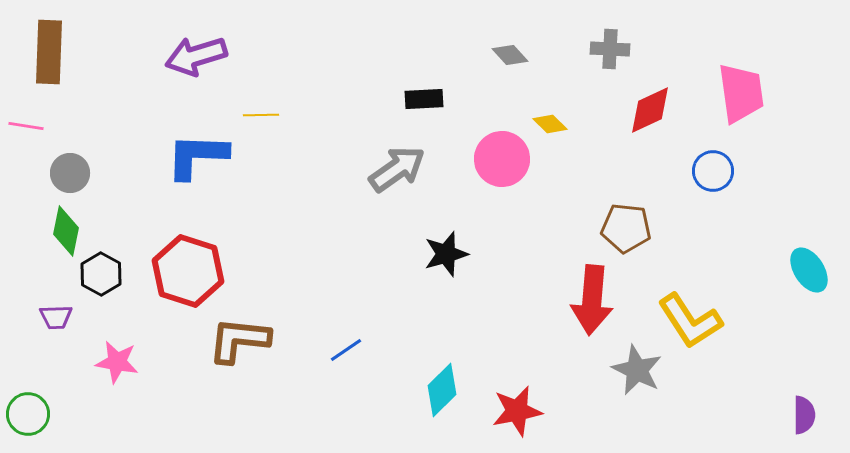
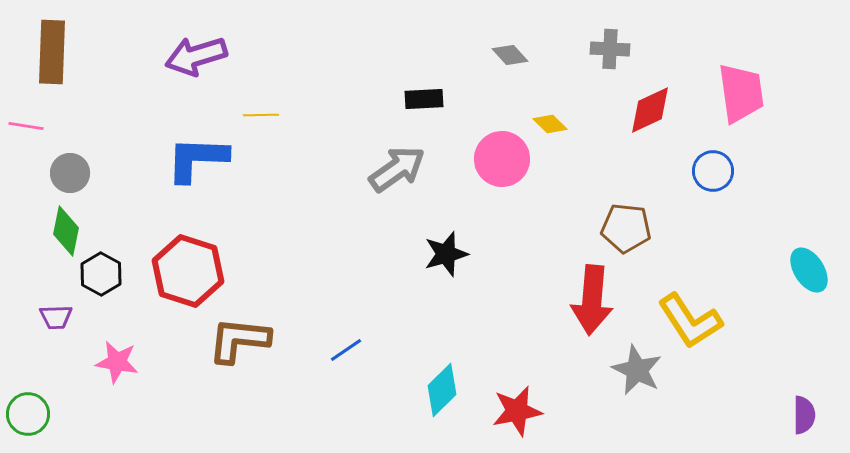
brown rectangle: moved 3 px right
blue L-shape: moved 3 px down
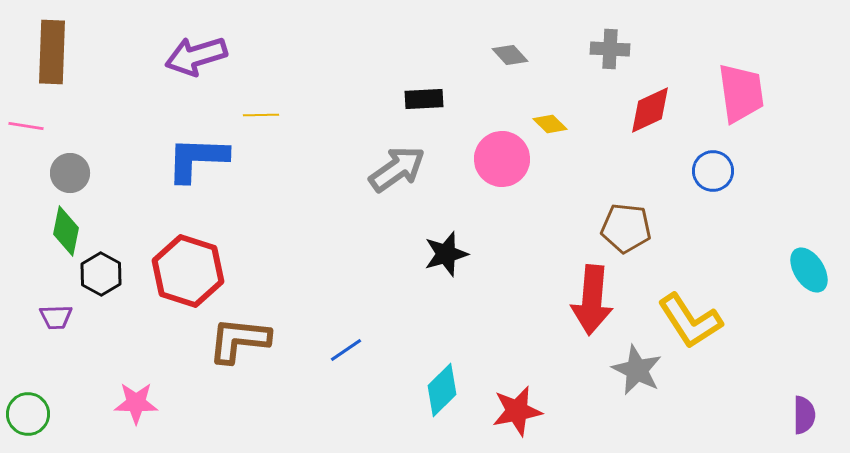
pink star: moved 19 px right, 41 px down; rotated 9 degrees counterclockwise
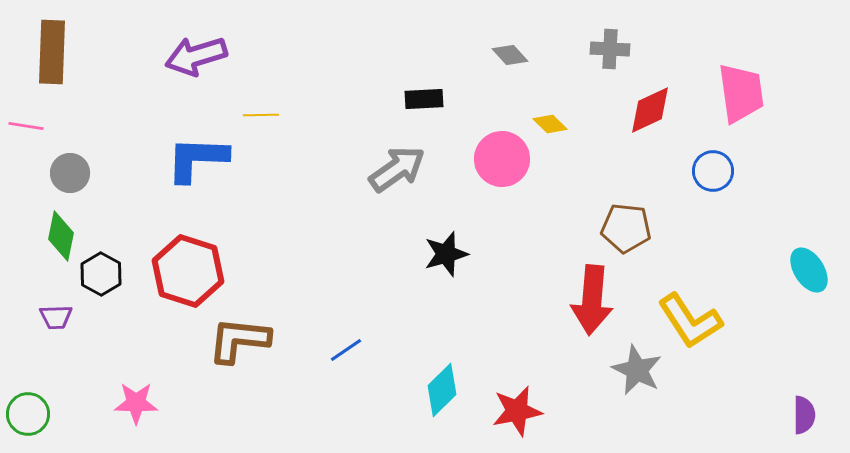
green diamond: moved 5 px left, 5 px down
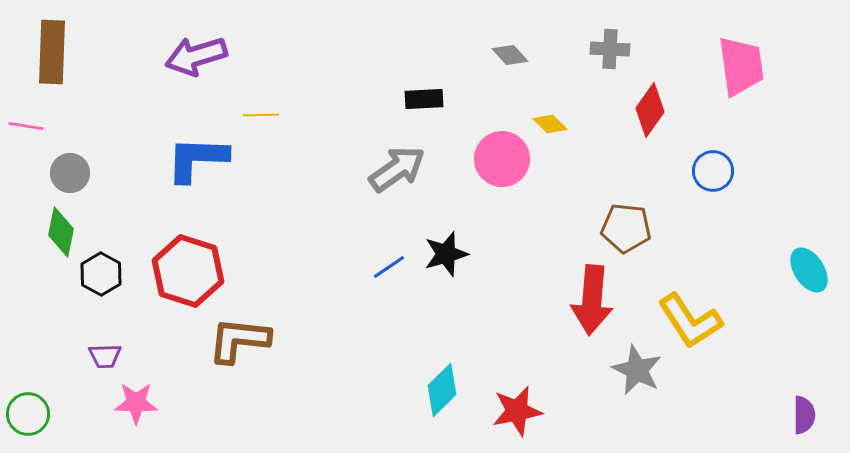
pink trapezoid: moved 27 px up
red diamond: rotated 30 degrees counterclockwise
green diamond: moved 4 px up
purple trapezoid: moved 49 px right, 39 px down
blue line: moved 43 px right, 83 px up
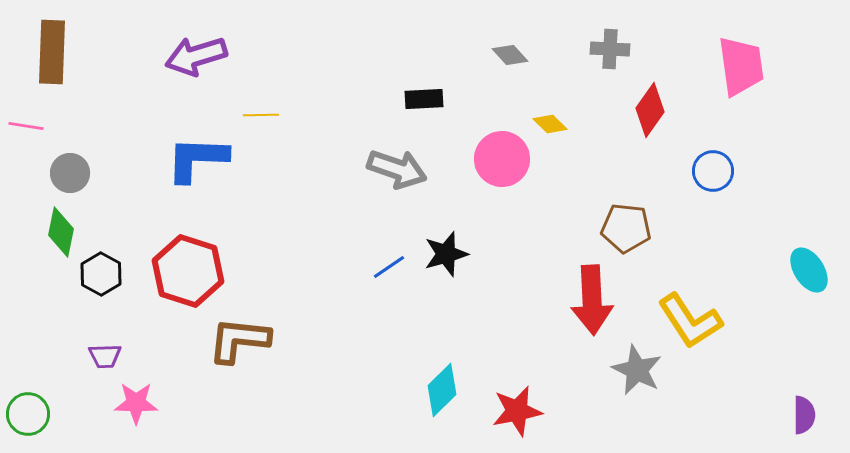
gray arrow: rotated 54 degrees clockwise
red arrow: rotated 8 degrees counterclockwise
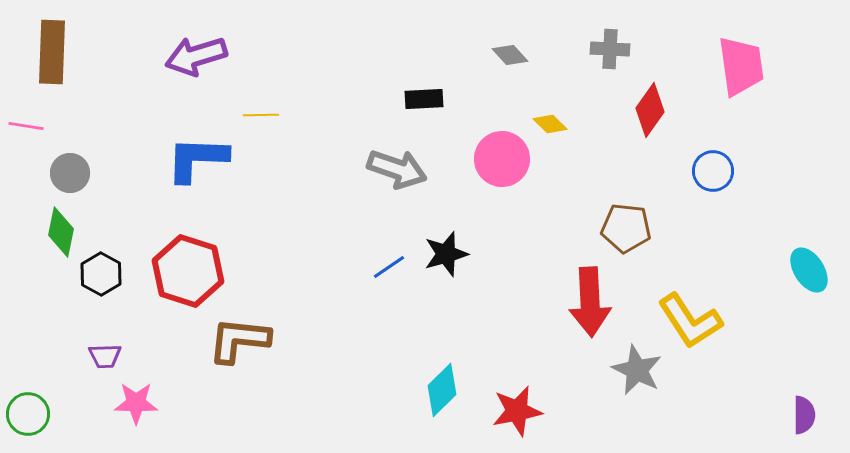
red arrow: moved 2 px left, 2 px down
